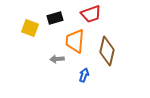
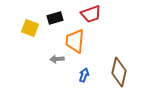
brown diamond: moved 12 px right, 21 px down
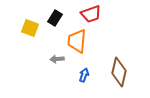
black rectangle: rotated 42 degrees counterclockwise
orange trapezoid: moved 2 px right
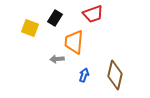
red trapezoid: moved 2 px right
orange trapezoid: moved 3 px left, 1 px down
brown diamond: moved 4 px left, 3 px down
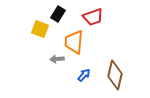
red trapezoid: moved 3 px down
black rectangle: moved 3 px right, 4 px up
yellow square: moved 10 px right, 1 px down
blue arrow: rotated 24 degrees clockwise
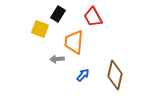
red trapezoid: rotated 80 degrees clockwise
blue arrow: moved 1 px left
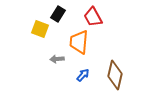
orange trapezoid: moved 5 px right
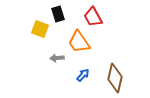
black rectangle: rotated 49 degrees counterclockwise
orange trapezoid: rotated 40 degrees counterclockwise
gray arrow: moved 1 px up
brown diamond: moved 3 px down
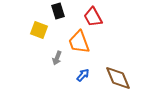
black rectangle: moved 3 px up
yellow square: moved 1 px left, 1 px down
orange trapezoid: rotated 15 degrees clockwise
gray arrow: rotated 64 degrees counterclockwise
brown diamond: moved 3 px right; rotated 36 degrees counterclockwise
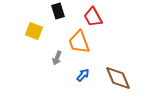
yellow square: moved 5 px left, 1 px down
